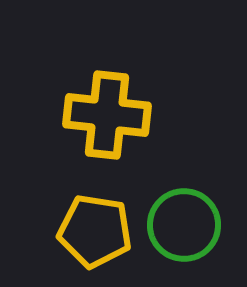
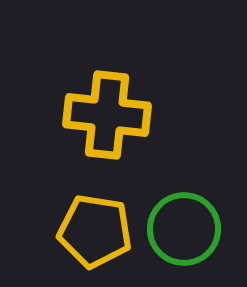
green circle: moved 4 px down
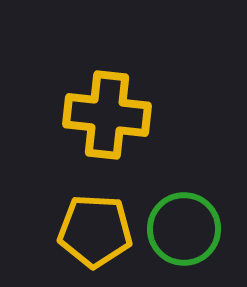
yellow pentagon: rotated 6 degrees counterclockwise
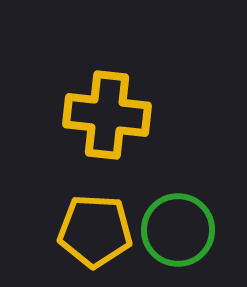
green circle: moved 6 px left, 1 px down
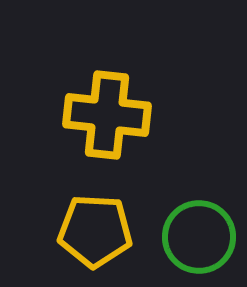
green circle: moved 21 px right, 7 px down
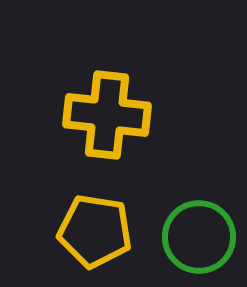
yellow pentagon: rotated 6 degrees clockwise
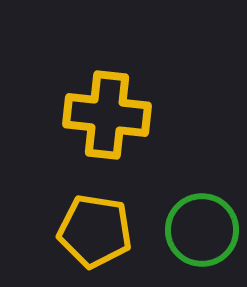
green circle: moved 3 px right, 7 px up
